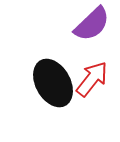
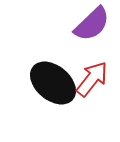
black ellipse: rotated 21 degrees counterclockwise
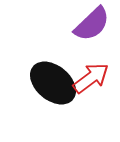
red arrow: moved 1 px left, 1 px up; rotated 15 degrees clockwise
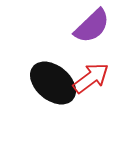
purple semicircle: moved 2 px down
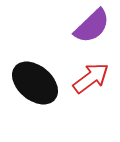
black ellipse: moved 18 px left
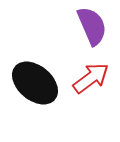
purple semicircle: rotated 69 degrees counterclockwise
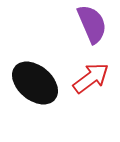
purple semicircle: moved 2 px up
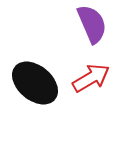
red arrow: rotated 6 degrees clockwise
